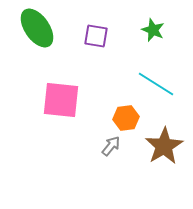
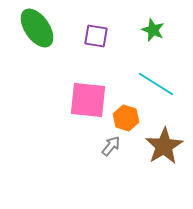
pink square: moved 27 px right
orange hexagon: rotated 25 degrees clockwise
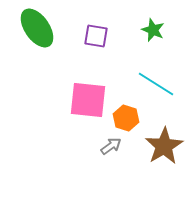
gray arrow: rotated 15 degrees clockwise
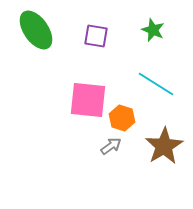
green ellipse: moved 1 px left, 2 px down
orange hexagon: moved 4 px left
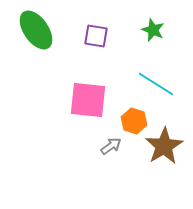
orange hexagon: moved 12 px right, 3 px down
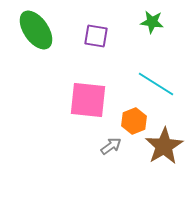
green star: moved 1 px left, 8 px up; rotated 15 degrees counterclockwise
orange hexagon: rotated 20 degrees clockwise
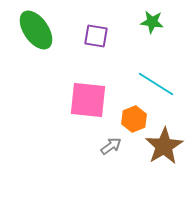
orange hexagon: moved 2 px up
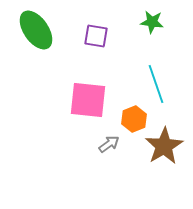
cyan line: rotated 39 degrees clockwise
gray arrow: moved 2 px left, 2 px up
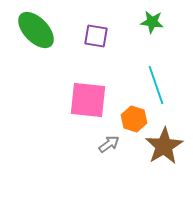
green ellipse: rotated 9 degrees counterclockwise
cyan line: moved 1 px down
orange hexagon: rotated 20 degrees counterclockwise
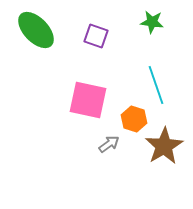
purple square: rotated 10 degrees clockwise
pink square: rotated 6 degrees clockwise
